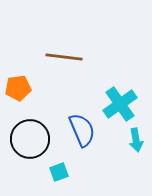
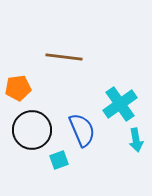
black circle: moved 2 px right, 9 px up
cyan square: moved 12 px up
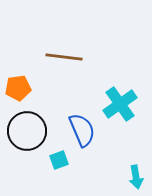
black circle: moved 5 px left, 1 px down
cyan arrow: moved 37 px down
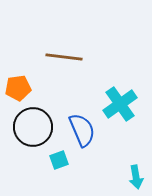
black circle: moved 6 px right, 4 px up
